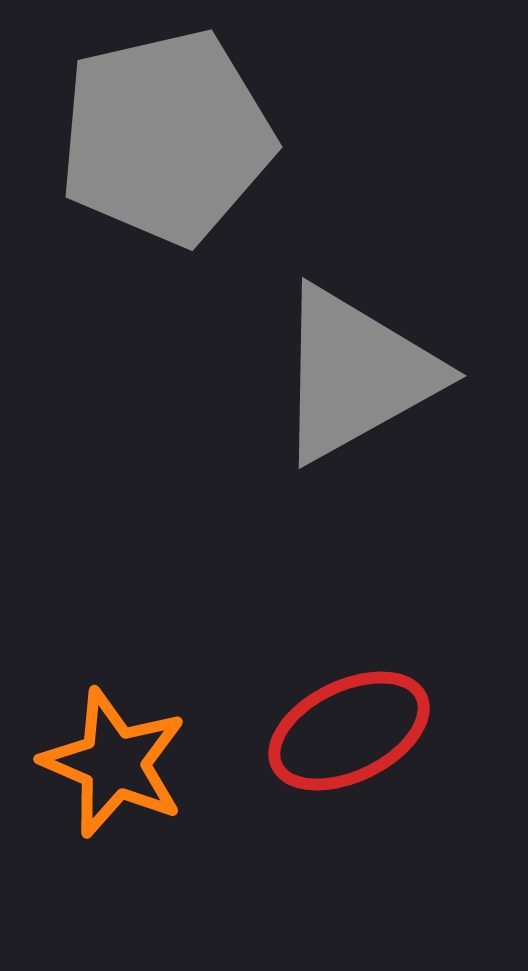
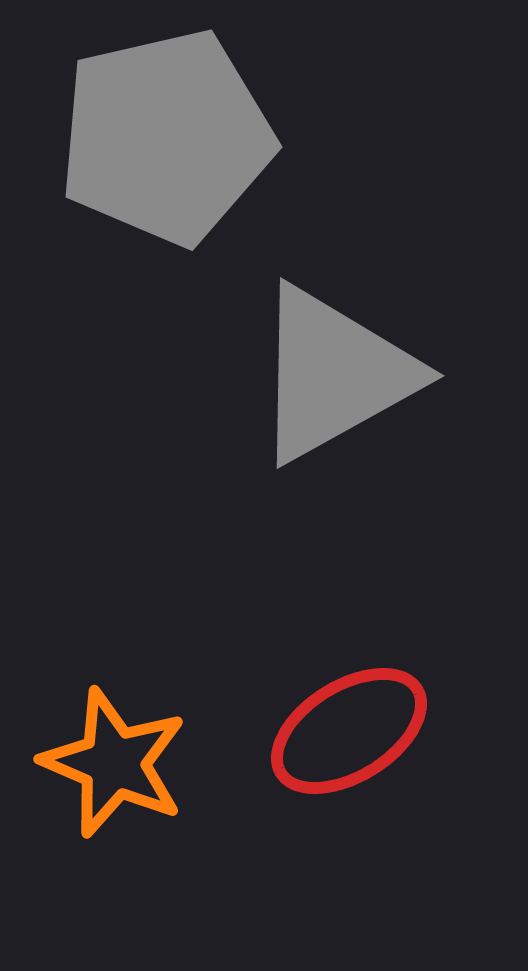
gray triangle: moved 22 px left
red ellipse: rotated 6 degrees counterclockwise
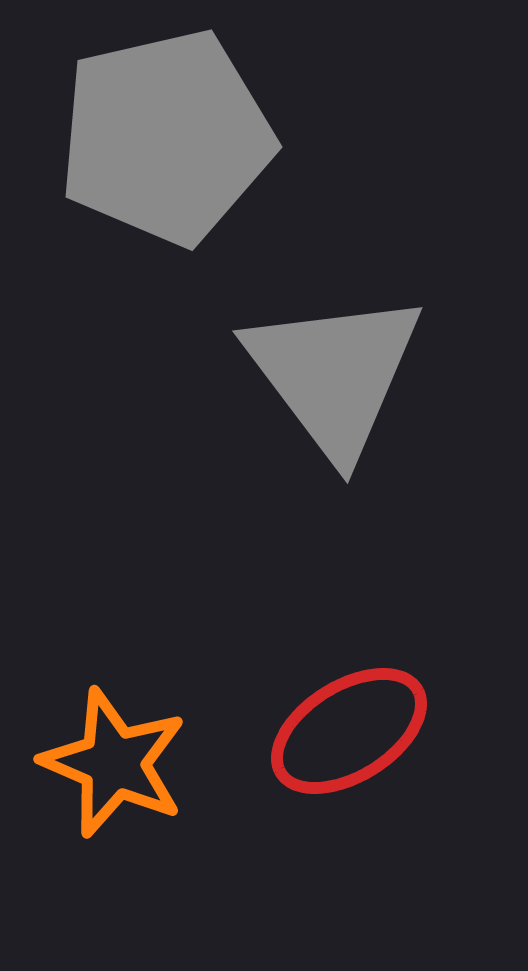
gray triangle: rotated 38 degrees counterclockwise
